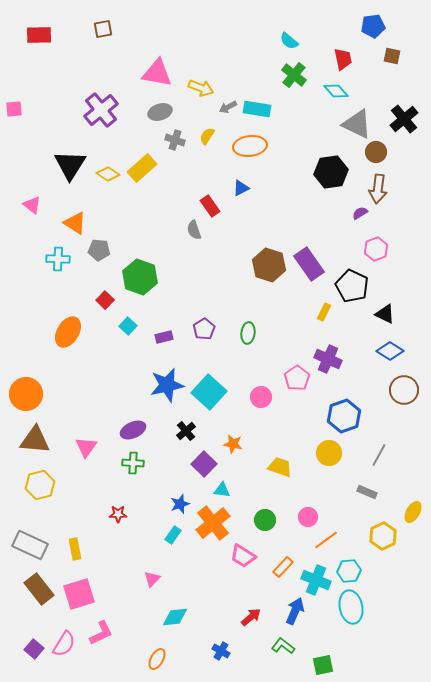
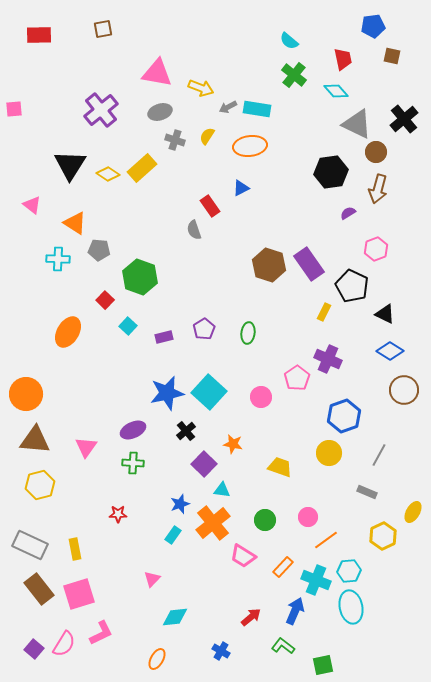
brown arrow at (378, 189): rotated 8 degrees clockwise
purple semicircle at (360, 213): moved 12 px left
blue star at (167, 385): moved 8 px down
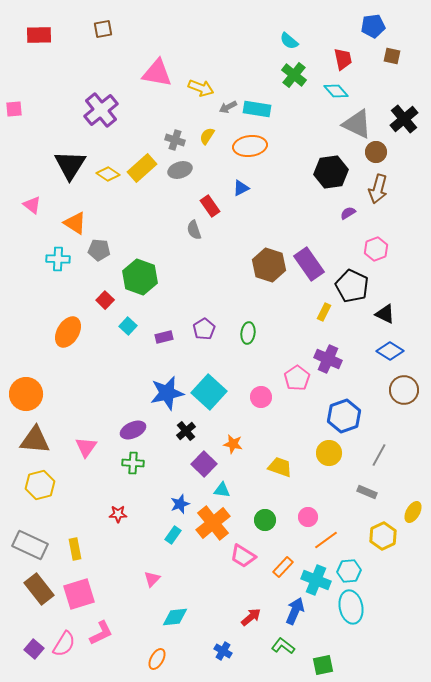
gray ellipse at (160, 112): moved 20 px right, 58 px down
blue cross at (221, 651): moved 2 px right
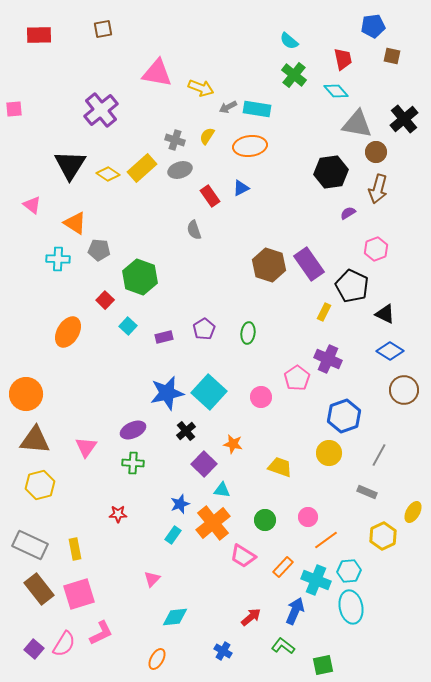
gray triangle at (357, 124): rotated 16 degrees counterclockwise
red rectangle at (210, 206): moved 10 px up
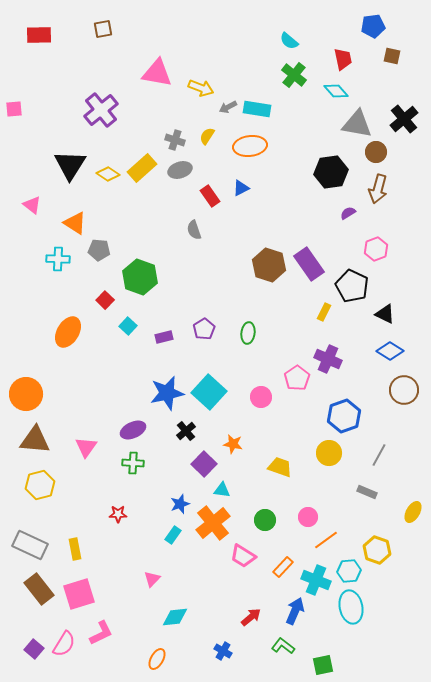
yellow hexagon at (383, 536): moved 6 px left, 14 px down; rotated 16 degrees counterclockwise
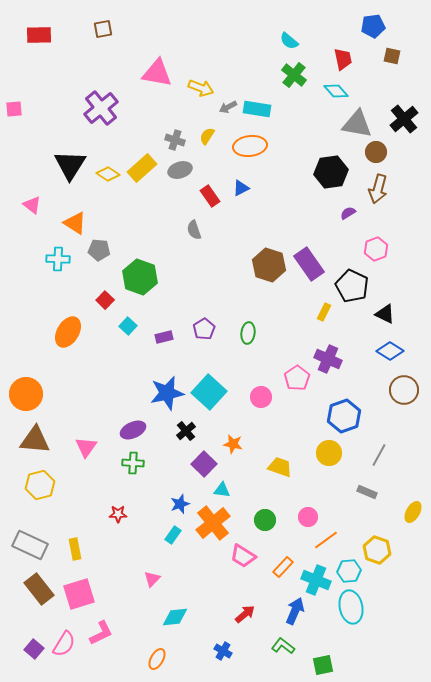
purple cross at (101, 110): moved 2 px up
red arrow at (251, 617): moved 6 px left, 3 px up
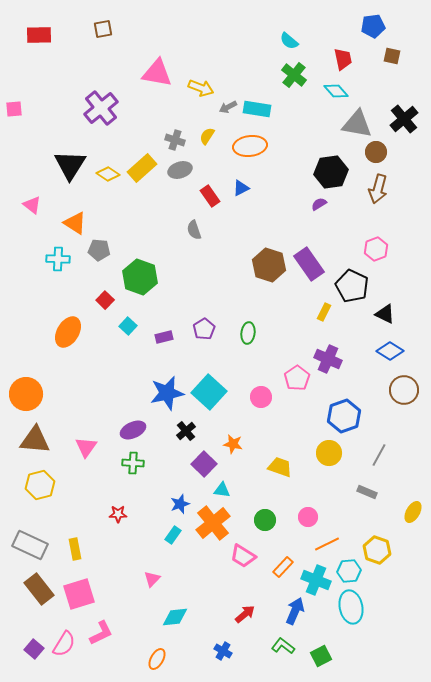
purple semicircle at (348, 213): moved 29 px left, 9 px up
orange line at (326, 540): moved 1 px right, 4 px down; rotated 10 degrees clockwise
green square at (323, 665): moved 2 px left, 9 px up; rotated 15 degrees counterclockwise
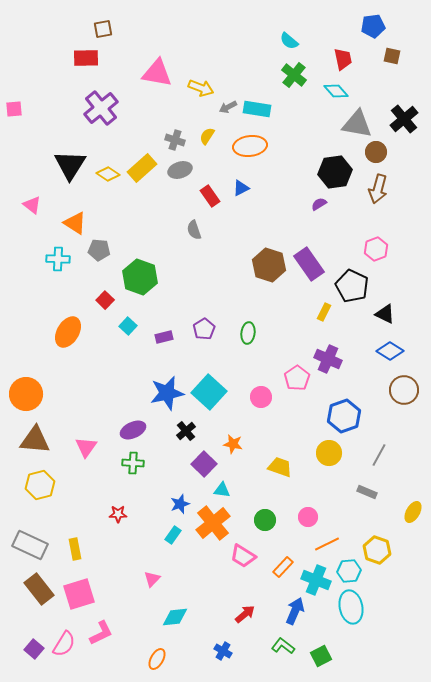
red rectangle at (39, 35): moved 47 px right, 23 px down
black hexagon at (331, 172): moved 4 px right
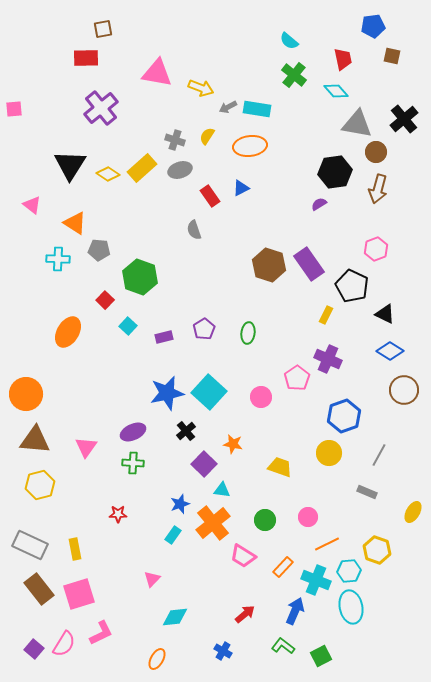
yellow rectangle at (324, 312): moved 2 px right, 3 px down
purple ellipse at (133, 430): moved 2 px down
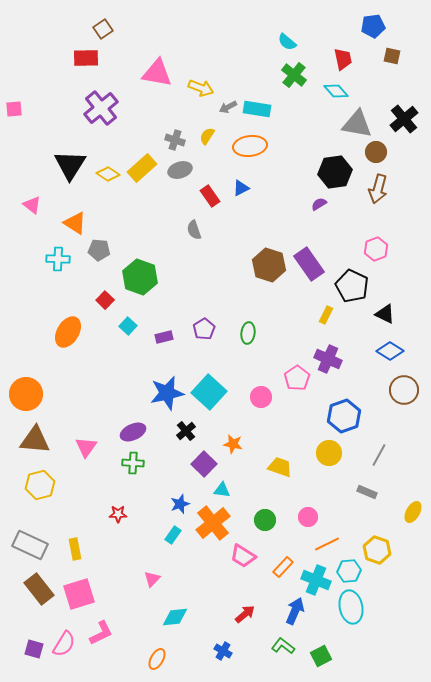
brown square at (103, 29): rotated 24 degrees counterclockwise
cyan semicircle at (289, 41): moved 2 px left, 1 px down
purple square at (34, 649): rotated 24 degrees counterclockwise
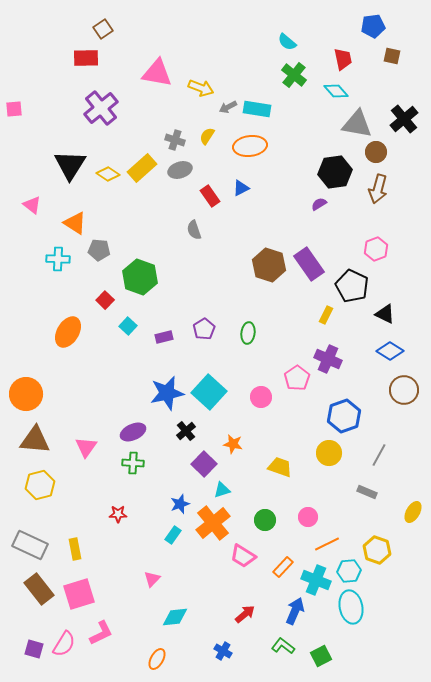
cyan triangle at (222, 490): rotated 24 degrees counterclockwise
